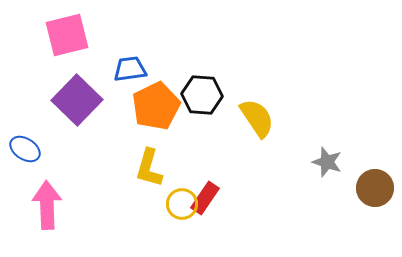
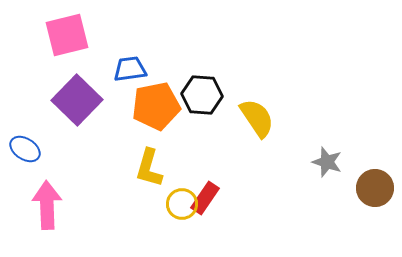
orange pentagon: rotated 15 degrees clockwise
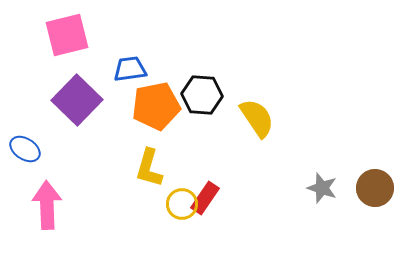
gray star: moved 5 px left, 26 px down
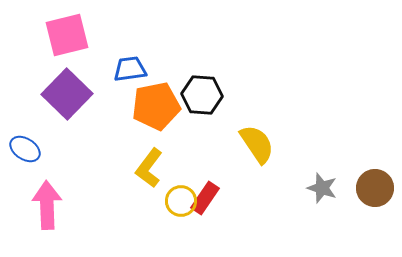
purple square: moved 10 px left, 6 px up
yellow semicircle: moved 26 px down
yellow L-shape: rotated 21 degrees clockwise
yellow circle: moved 1 px left, 3 px up
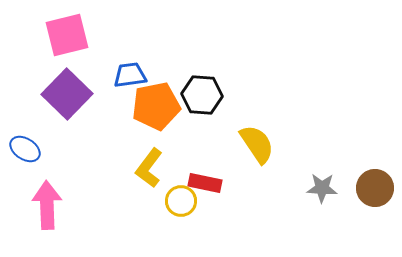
blue trapezoid: moved 6 px down
gray star: rotated 16 degrees counterclockwise
red rectangle: moved 15 px up; rotated 68 degrees clockwise
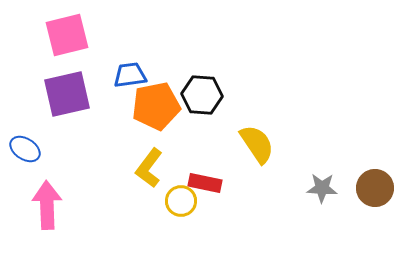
purple square: rotated 33 degrees clockwise
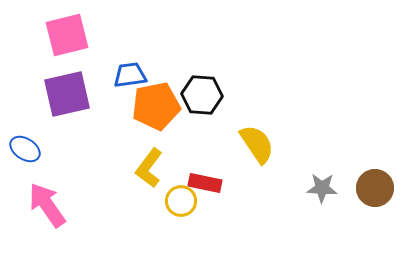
pink arrow: rotated 33 degrees counterclockwise
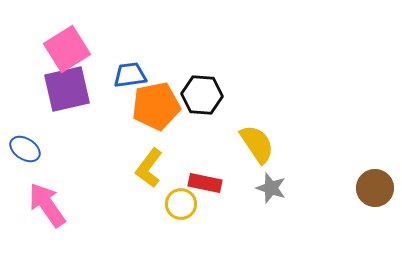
pink square: moved 14 px down; rotated 18 degrees counterclockwise
purple square: moved 5 px up
gray star: moved 51 px left; rotated 16 degrees clockwise
yellow circle: moved 3 px down
